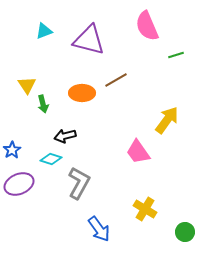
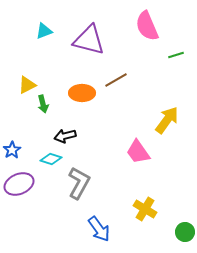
yellow triangle: rotated 36 degrees clockwise
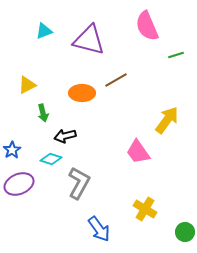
green arrow: moved 9 px down
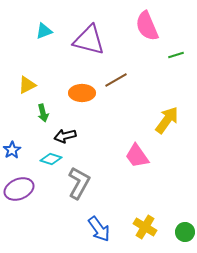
pink trapezoid: moved 1 px left, 4 px down
purple ellipse: moved 5 px down
yellow cross: moved 18 px down
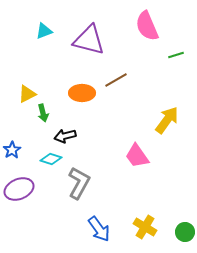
yellow triangle: moved 9 px down
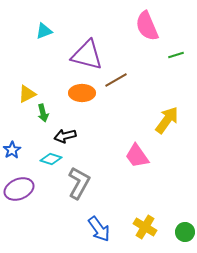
purple triangle: moved 2 px left, 15 px down
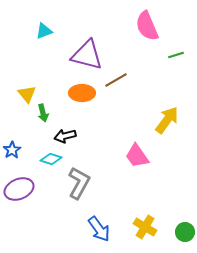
yellow triangle: rotated 42 degrees counterclockwise
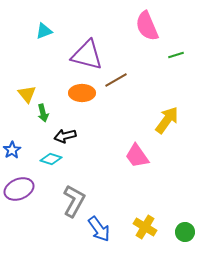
gray L-shape: moved 5 px left, 18 px down
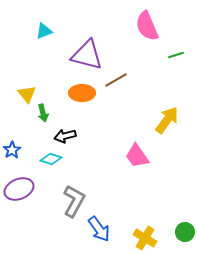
yellow cross: moved 11 px down
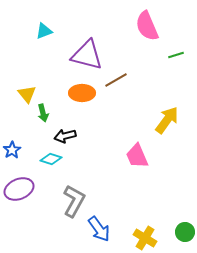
pink trapezoid: rotated 12 degrees clockwise
